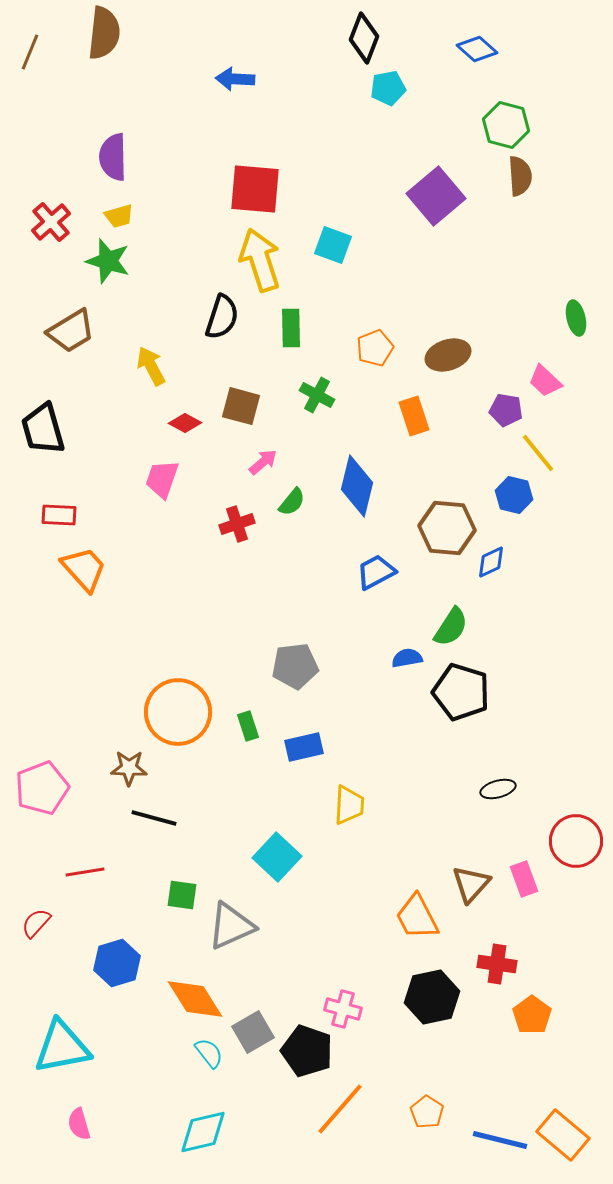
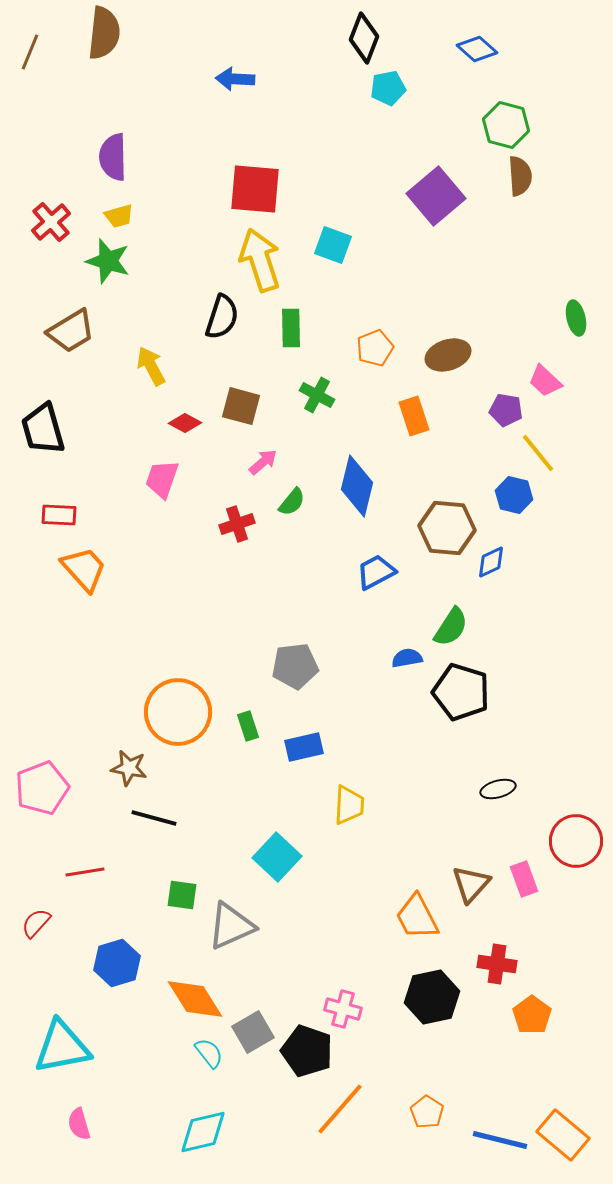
brown star at (129, 768): rotated 9 degrees clockwise
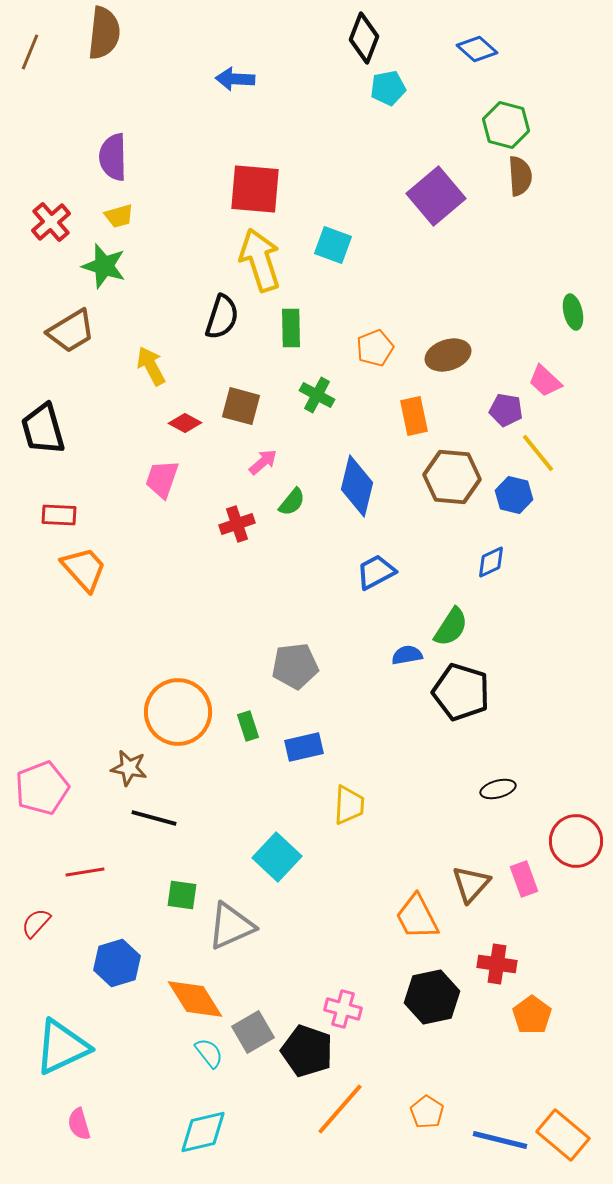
green star at (108, 261): moved 4 px left, 5 px down
green ellipse at (576, 318): moved 3 px left, 6 px up
orange rectangle at (414, 416): rotated 6 degrees clockwise
brown hexagon at (447, 528): moved 5 px right, 51 px up
blue semicircle at (407, 658): moved 3 px up
cyan triangle at (62, 1047): rotated 14 degrees counterclockwise
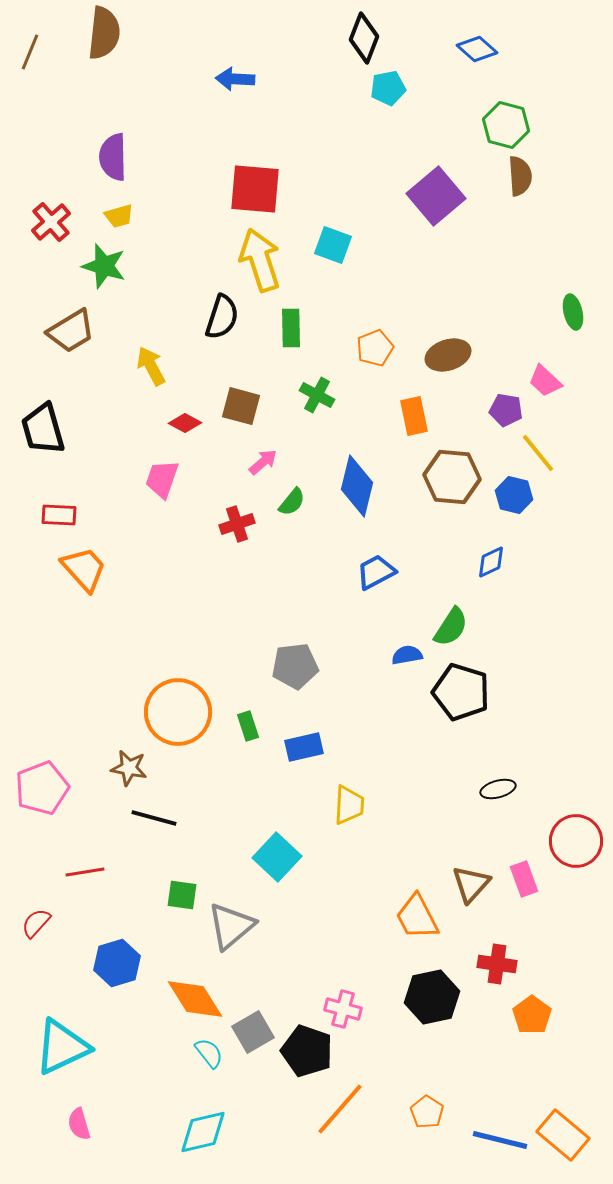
gray triangle at (231, 926): rotated 16 degrees counterclockwise
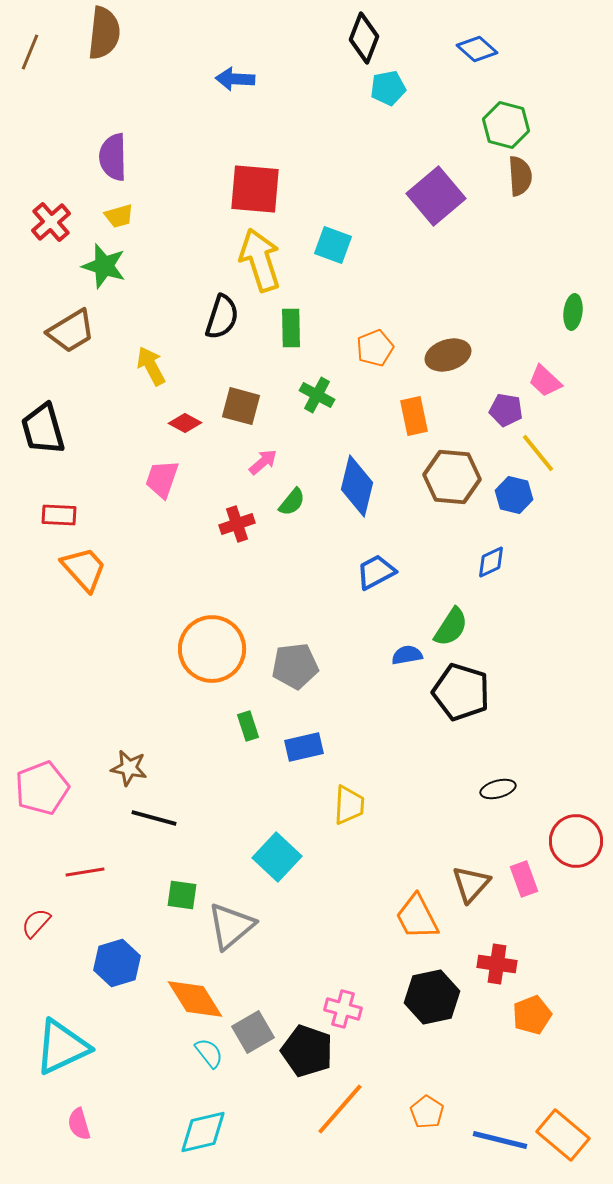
green ellipse at (573, 312): rotated 20 degrees clockwise
orange circle at (178, 712): moved 34 px right, 63 px up
orange pentagon at (532, 1015): rotated 15 degrees clockwise
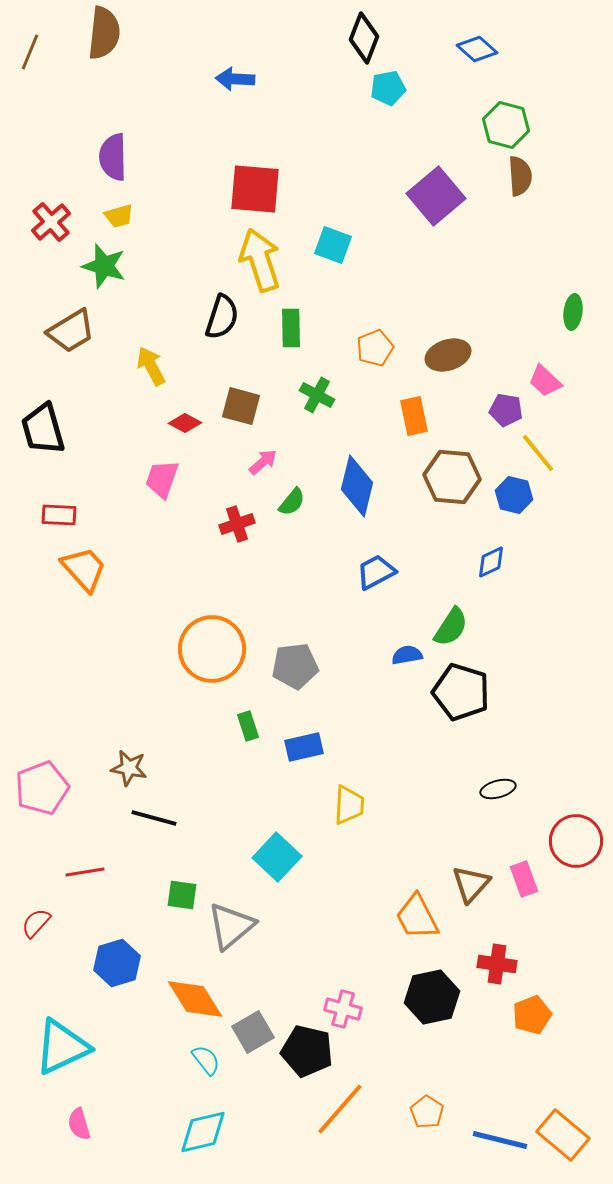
black pentagon at (307, 1051): rotated 6 degrees counterclockwise
cyan semicircle at (209, 1053): moved 3 px left, 7 px down
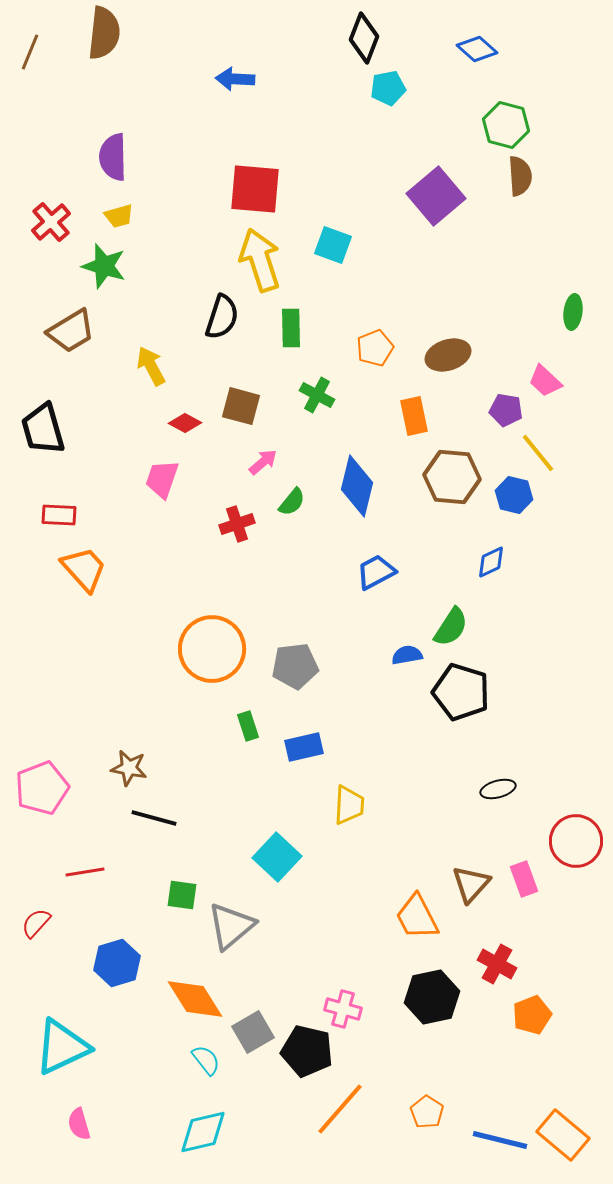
red cross at (497, 964): rotated 21 degrees clockwise
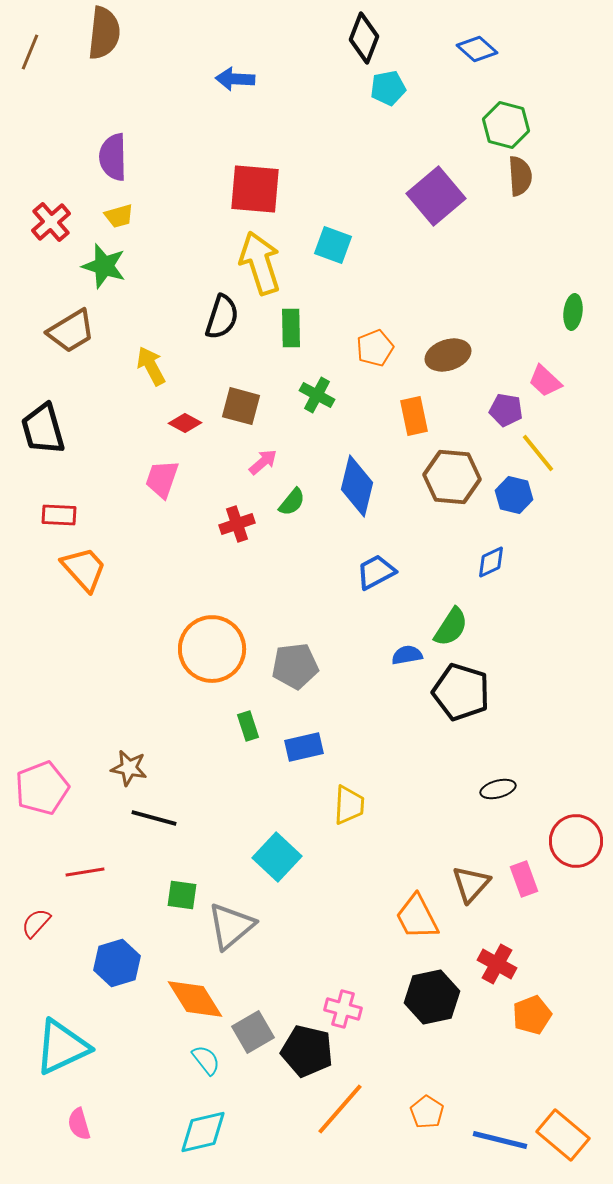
yellow arrow at (260, 260): moved 3 px down
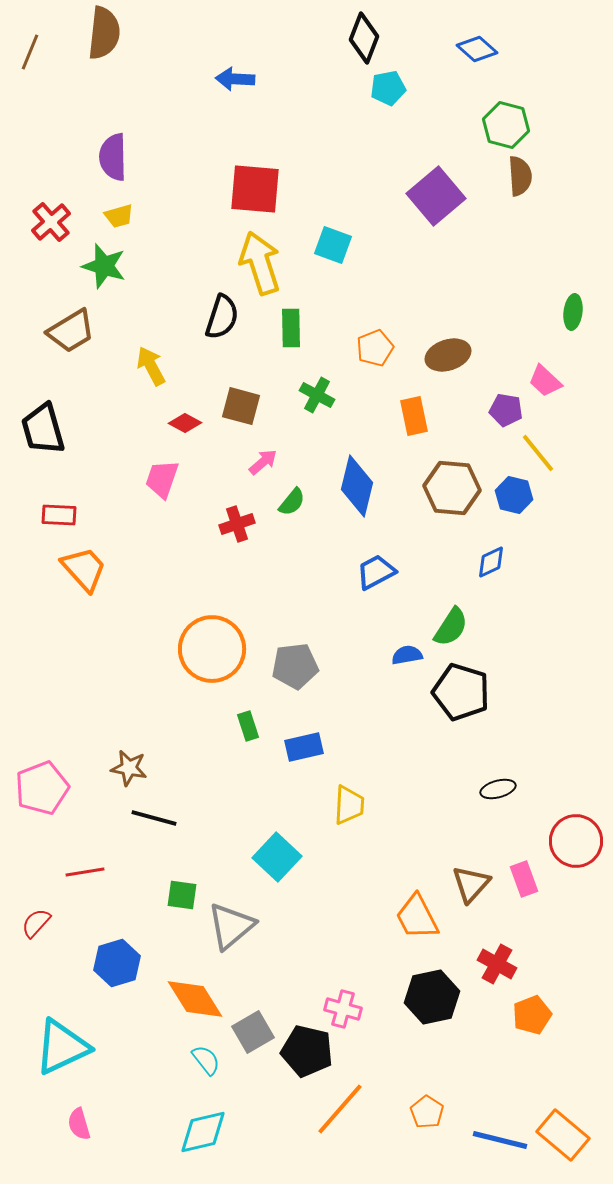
brown hexagon at (452, 477): moved 11 px down
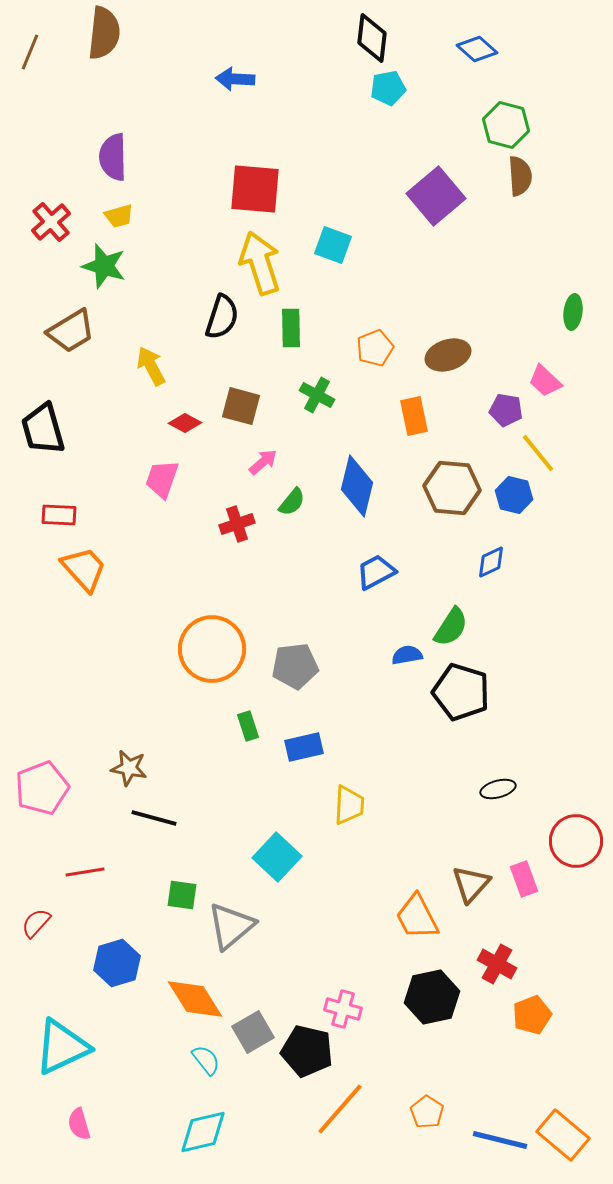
black diamond at (364, 38): moved 8 px right; rotated 15 degrees counterclockwise
